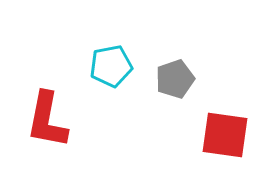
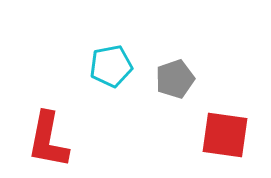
red L-shape: moved 1 px right, 20 px down
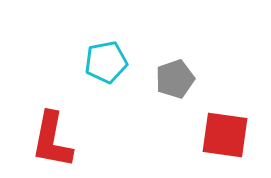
cyan pentagon: moved 5 px left, 4 px up
red L-shape: moved 4 px right
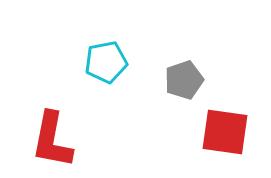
gray pentagon: moved 9 px right, 1 px down
red square: moved 3 px up
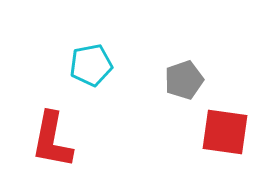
cyan pentagon: moved 15 px left, 3 px down
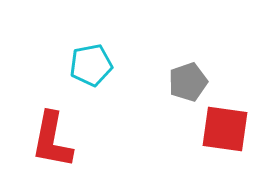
gray pentagon: moved 4 px right, 2 px down
red square: moved 3 px up
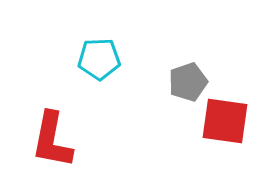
cyan pentagon: moved 8 px right, 6 px up; rotated 9 degrees clockwise
red square: moved 8 px up
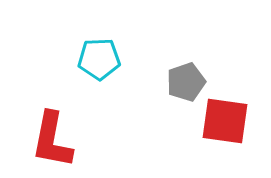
gray pentagon: moved 2 px left
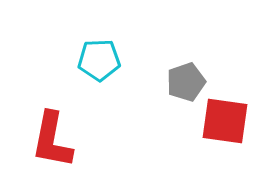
cyan pentagon: moved 1 px down
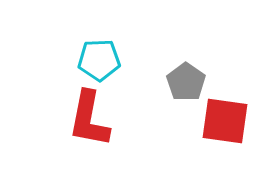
gray pentagon: rotated 18 degrees counterclockwise
red L-shape: moved 37 px right, 21 px up
